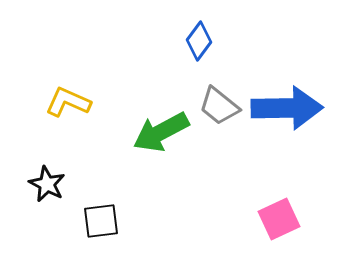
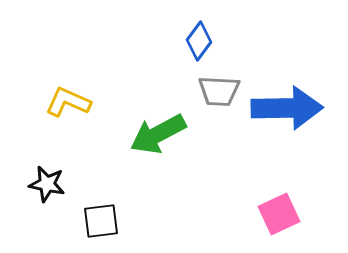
gray trapezoid: moved 15 px up; rotated 36 degrees counterclockwise
green arrow: moved 3 px left, 2 px down
black star: rotated 15 degrees counterclockwise
pink square: moved 5 px up
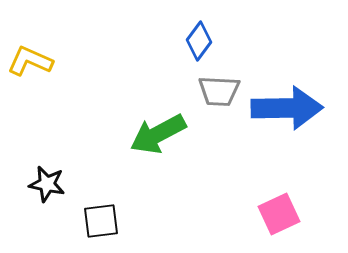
yellow L-shape: moved 38 px left, 41 px up
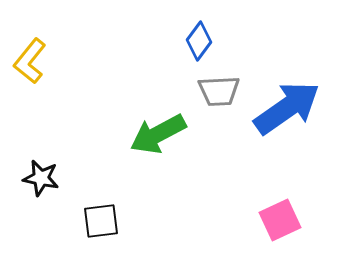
yellow L-shape: rotated 75 degrees counterclockwise
gray trapezoid: rotated 6 degrees counterclockwise
blue arrow: rotated 34 degrees counterclockwise
black star: moved 6 px left, 6 px up
pink square: moved 1 px right, 6 px down
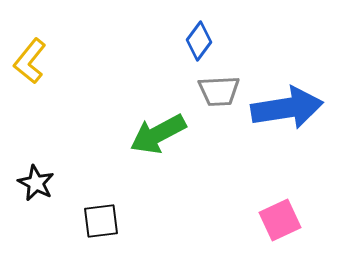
blue arrow: rotated 26 degrees clockwise
black star: moved 5 px left, 5 px down; rotated 15 degrees clockwise
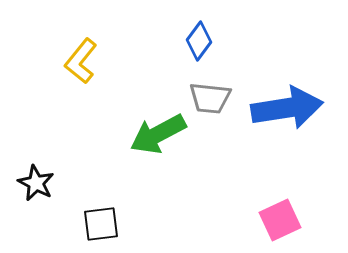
yellow L-shape: moved 51 px right
gray trapezoid: moved 9 px left, 7 px down; rotated 9 degrees clockwise
black square: moved 3 px down
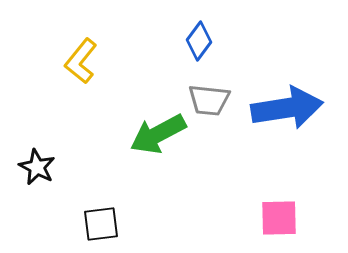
gray trapezoid: moved 1 px left, 2 px down
black star: moved 1 px right, 16 px up
pink square: moved 1 px left, 2 px up; rotated 24 degrees clockwise
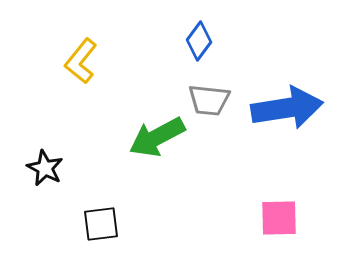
green arrow: moved 1 px left, 3 px down
black star: moved 8 px right, 1 px down
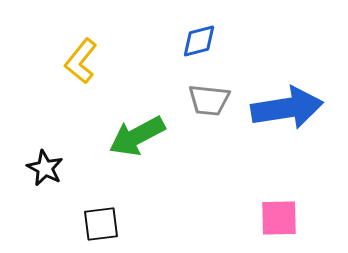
blue diamond: rotated 39 degrees clockwise
green arrow: moved 20 px left, 1 px up
